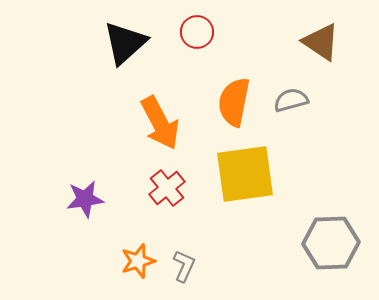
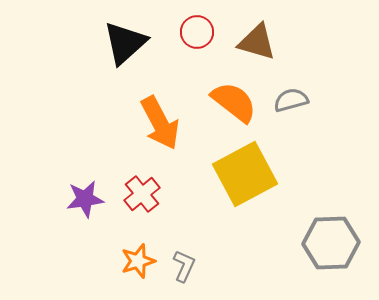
brown triangle: moved 64 px left; rotated 18 degrees counterclockwise
orange semicircle: rotated 117 degrees clockwise
yellow square: rotated 20 degrees counterclockwise
red cross: moved 25 px left, 6 px down
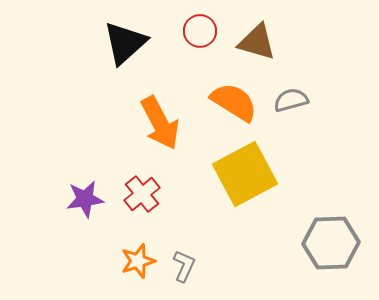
red circle: moved 3 px right, 1 px up
orange semicircle: rotated 6 degrees counterclockwise
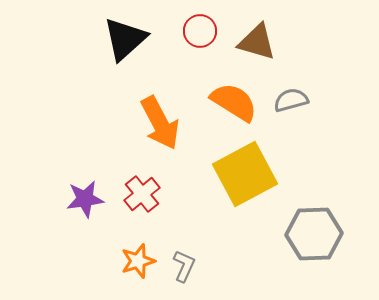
black triangle: moved 4 px up
gray hexagon: moved 17 px left, 9 px up
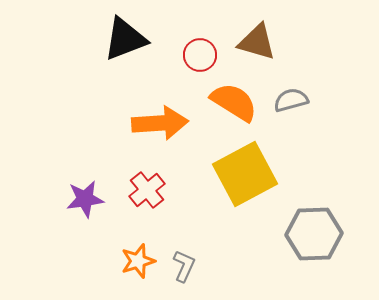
red circle: moved 24 px down
black triangle: rotated 21 degrees clockwise
orange arrow: rotated 66 degrees counterclockwise
red cross: moved 5 px right, 4 px up
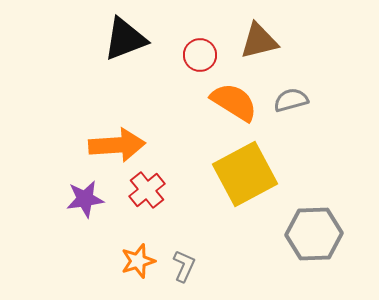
brown triangle: moved 2 px right, 1 px up; rotated 30 degrees counterclockwise
orange arrow: moved 43 px left, 22 px down
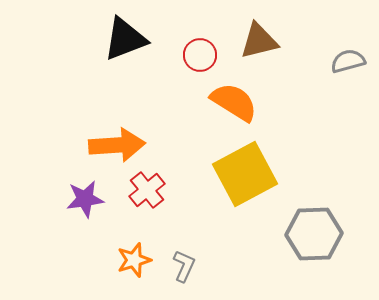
gray semicircle: moved 57 px right, 39 px up
orange star: moved 4 px left, 1 px up
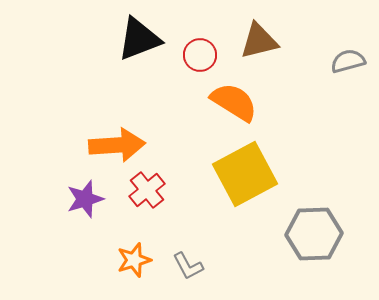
black triangle: moved 14 px right
purple star: rotated 9 degrees counterclockwise
gray L-shape: moved 4 px right; rotated 128 degrees clockwise
